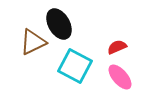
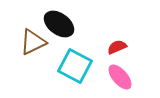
black ellipse: rotated 24 degrees counterclockwise
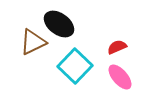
cyan square: rotated 16 degrees clockwise
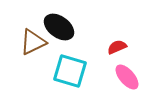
black ellipse: moved 3 px down
cyan square: moved 5 px left, 5 px down; rotated 28 degrees counterclockwise
pink ellipse: moved 7 px right
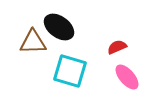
brown triangle: rotated 24 degrees clockwise
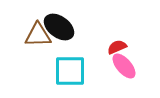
brown triangle: moved 5 px right, 7 px up
cyan square: rotated 16 degrees counterclockwise
pink ellipse: moved 3 px left, 11 px up
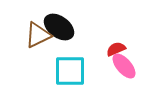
brown triangle: rotated 24 degrees counterclockwise
red semicircle: moved 1 px left, 2 px down
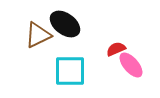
black ellipse: moved 6 px right, 3 px up
pink ellipse: moved 7 px right, 1 px up
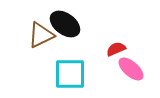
brown triangle: moved 3 px right
pink ellipse: moved 4 px down; rotated 8 degrees counterclockwise
cyan square: moved 3 px down
